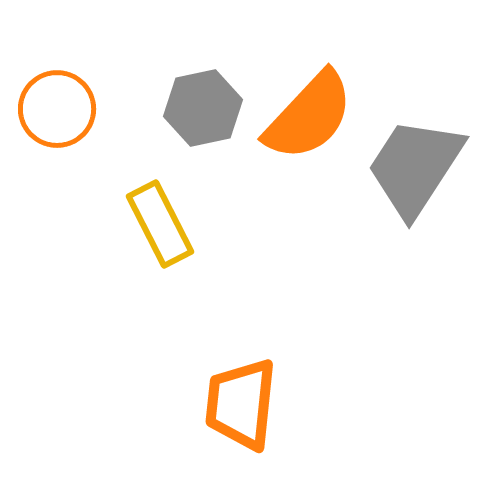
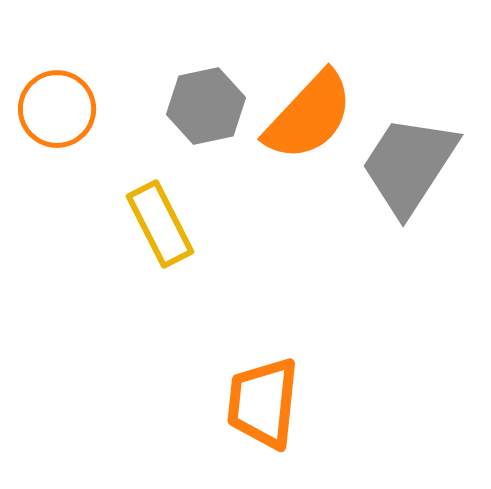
gray hexagon: moved 3 px right, 2 px up
gray trapezoid: moved 6 px left, 2 px up
orange trapezoid: moved 22 px right, 1 px up
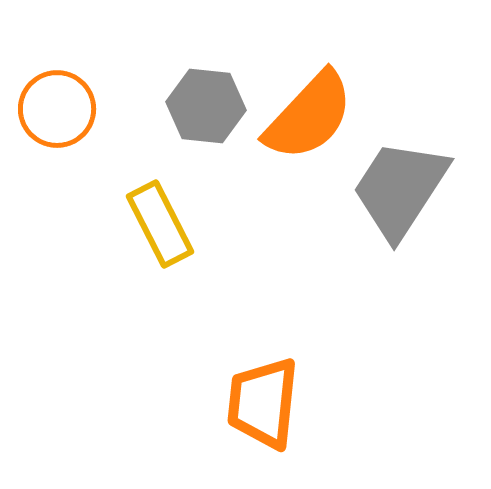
gray hexagon: rotated 18 degrees clockwise
gray trapezoid: moved 9 px left, 24 px down
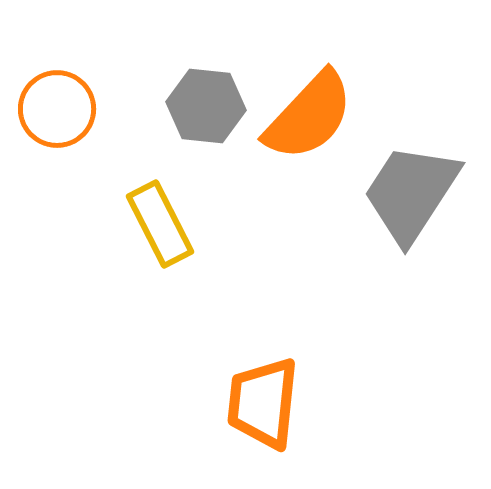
gray trapezoid: moved 11 px right, 4 px down
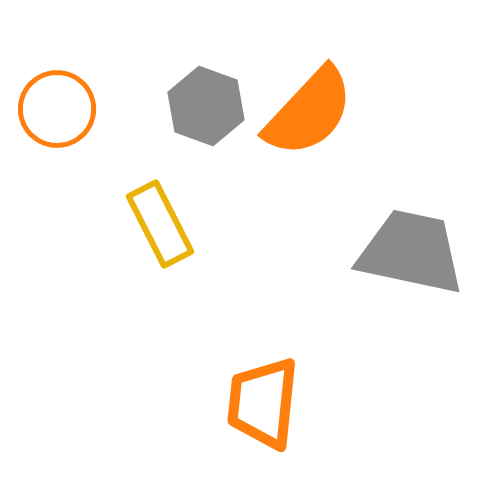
gray hexagon: rotated 14 degrees clockwise
orange semicircle: moved 4 px up
gray trapezoid: moved 59 px down; rotated 69 degrees clockwise
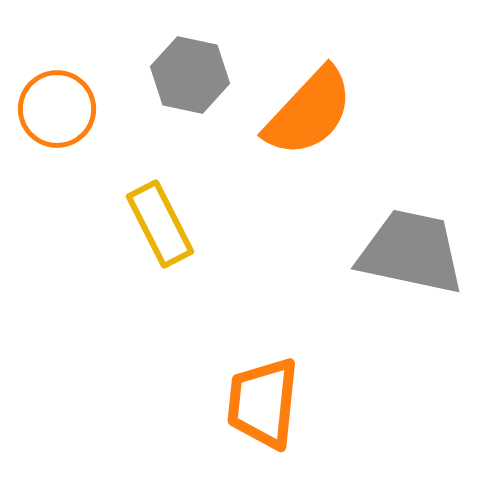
gray hexagon: moved 16 px left, 31 px up; rotated 8 degrees counterclockwise
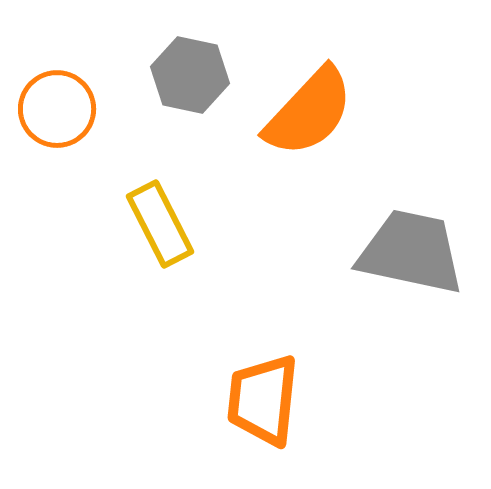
orange trapezoid: moved 3 px up
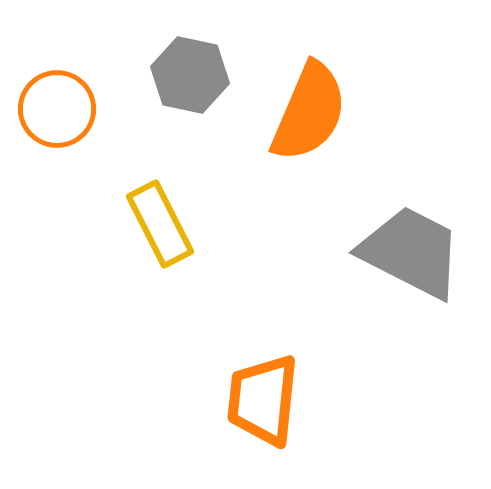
orange semicircle: rotated 20 degrees counterclockwise
gray trapezoid: rotated 15 degrees clockwise
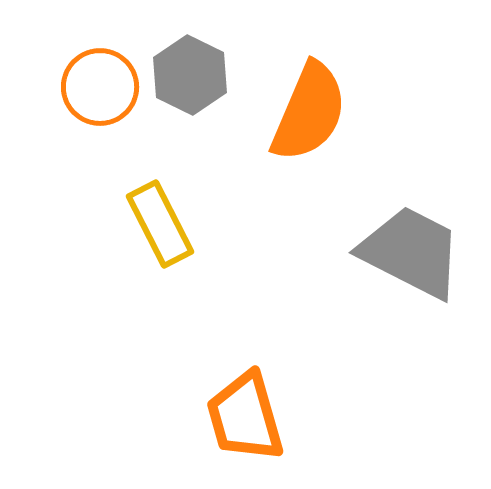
gray hexagon: rotated 14 degrees clockwise
orange circle: moved 43 px right, 22 px up
orange trapezoid: moved 18 px left, 17 px down; rotated 22 degrees counterclockwise
